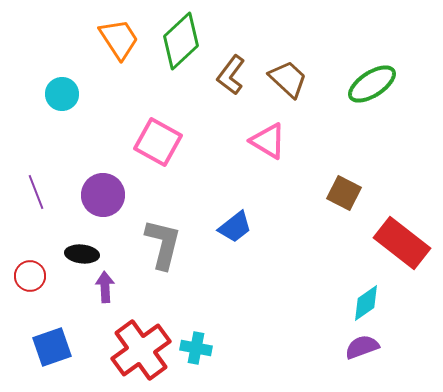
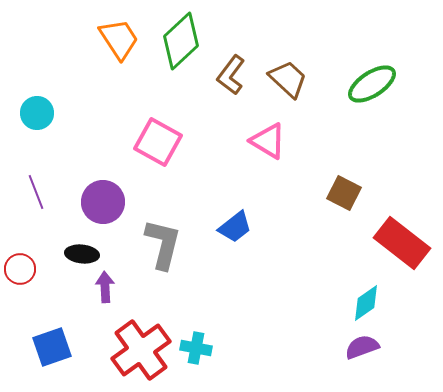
cyan circle: moved 25 px left, 19 px down
purple circle: moved 7 px down
red circle: moved 10 px left, 7 px up
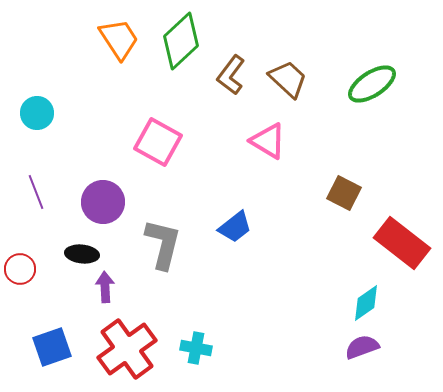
red cross: moved 14 px left, 1 px up
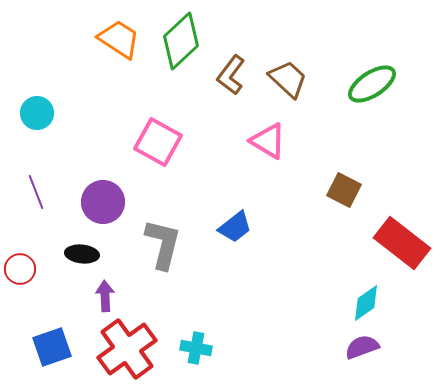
orange trapezoid: rotated 24 degrees counterclockwise
brown square: moved 3 px up
purple arrow: moved 9 px down
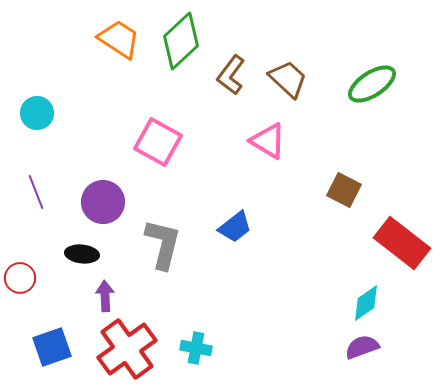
red circle: moved 9 px down
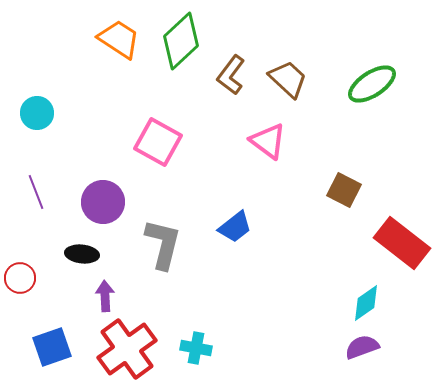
pink triangle: rotated 6 degrees clockwise
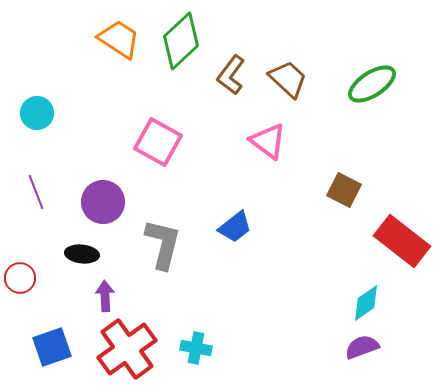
red rectangle: moved 2 px up
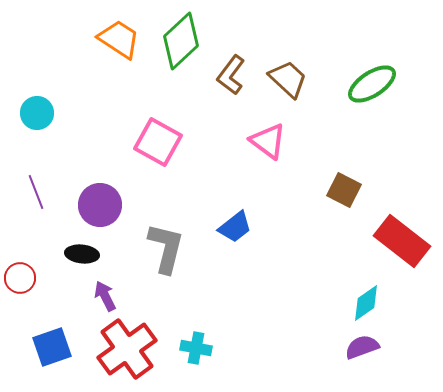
purple circle: moved 3 px left, 3 px down
gray L-shape: moved 3 px right, 4 px down
purple arrow: rotated 24 degrees counterclockwise
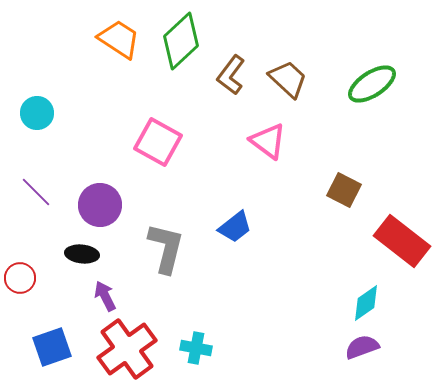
purple line: rotated 24 degrees counterclockwise
